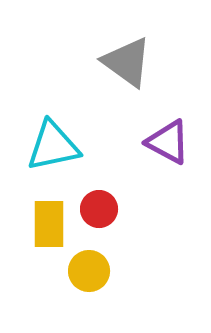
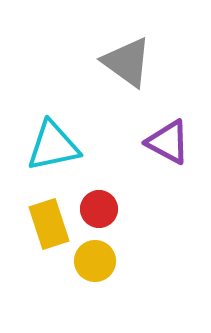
yellow rectangle: rotated 18 degrees counterclockwise
yellow circle: moved 6 px right, 10 px up
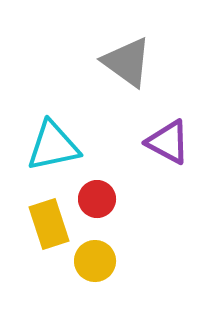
red circle: moved 2 px left, 10 px up
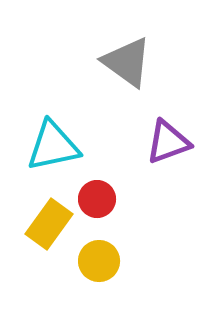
purple triangle: rotated 48 degrees counterclockwise
yellow rectangle: rotated 54 degrees clockwise
yellow circle: moved 4 px right
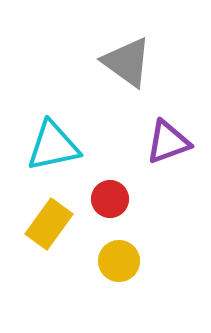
red circle: moved 13 px right
yellow circle: moved 20 px right
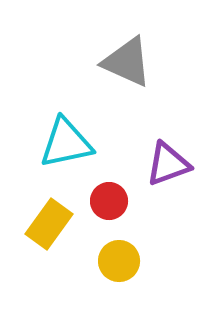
gray triangle: rotated 12 degrees counterclockwise
purple triangle: moved 22 px down
cyan triangle: moved 13 px right, 3 px up
red circle: moved 1 px left, 2 px down
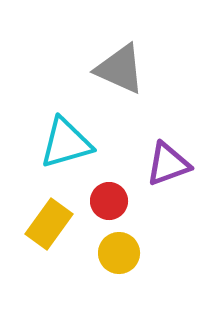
gray triangle: moved 7 px left, 7 px down
cyan triangle: rotated 4 degrees counterclockwise
yellow circle: moved 8 px up
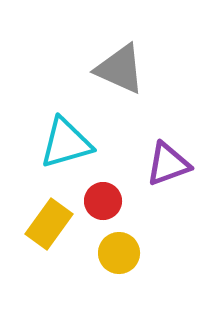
red circle: moved 6 px left
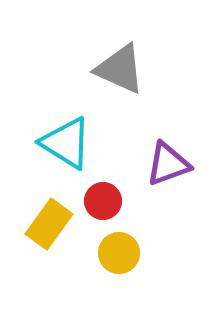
cyan triangle: rotated 48 degrees clockwise
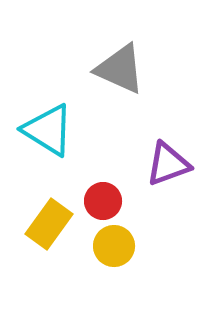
cyan triangle: moved 18 px left, 13 px up
yellow circle: moved 5 px left, 7 px up
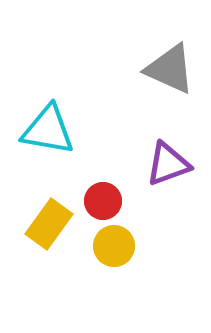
gray triangle: moved 50 px right
cyan triangle: rotated 22 degrees counterclockwise
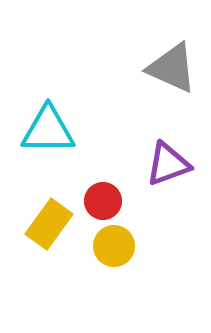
gray triangle: moved 2 px right, 1 px up
cyan triangle: rotated 10 degrees counterclockwise
